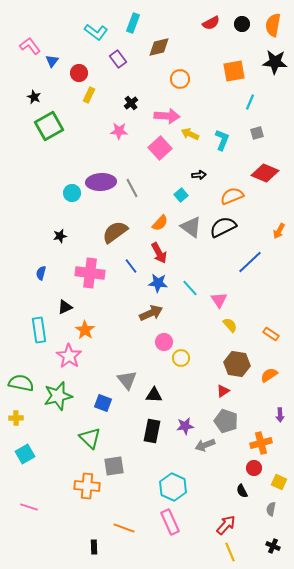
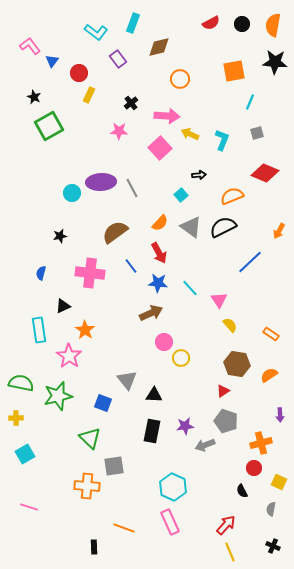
black triangle at (65, 307): moved 2 px left, 1 px up
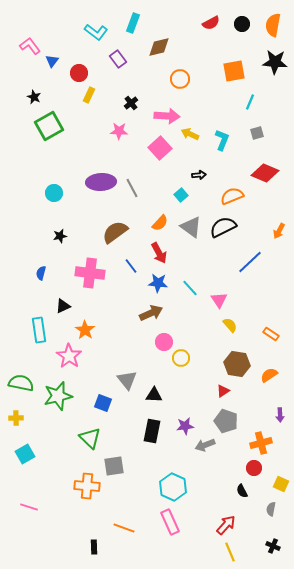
cyan circle at (72, 193): moved 18 px left
yellow square at (279, 482): moved 2 px right, 2 px down
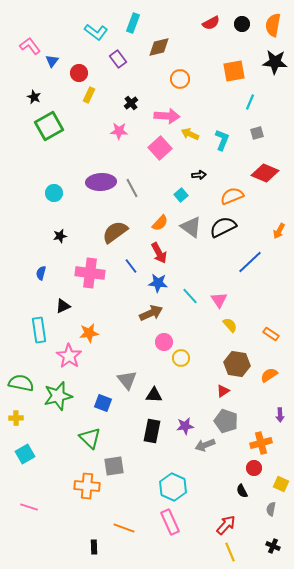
cyan line at (190, 288): moved 8 px down
orange star at (85, 330): moved 4 px right, 3 px down; rotated 30 degrees clockwise
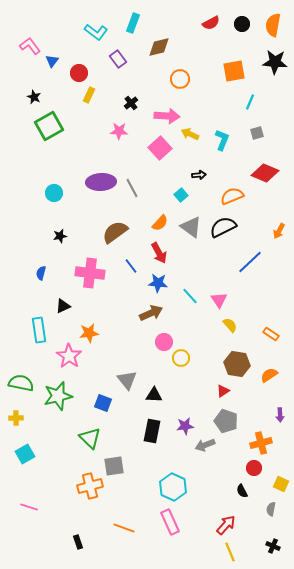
orange cross at (87, 486): moved 3 px right; rotated 20 degrees counterclockwise
black rectangle at (94, 547): moved 16 px left, 5 px up; rotated 16 degrees counterclockwise
